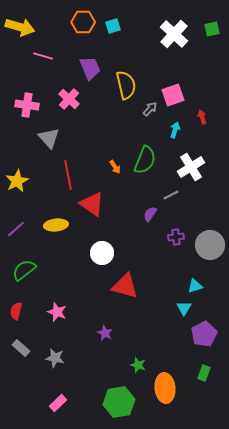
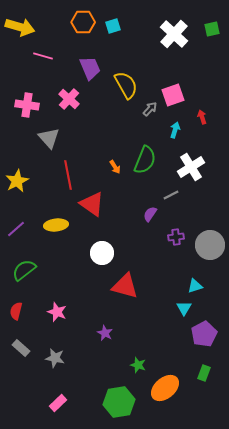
yellow semicircle at (126, 85): rotated 16 degrees counterclockwise
orange ellipse at (165, 388): rotated 56 degrees clockwise
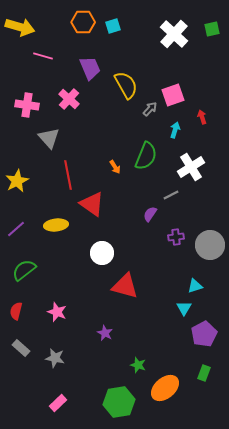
green semicircle at (145, 160): moved 1 px right, 4 px up
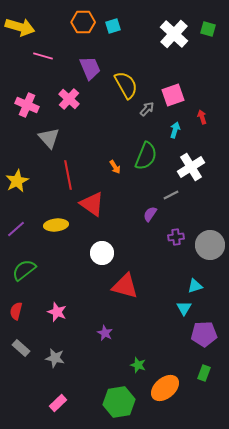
green square at (212, 29): moved 4 px left; rotated 28 degrees clockwise
pink cross at (27, 105): rotated 15 degrees clockwise
gray arrow at (150, 109): moved 3 px left
purple pentagon at (204, 334): rotated 25 degrees clockwise
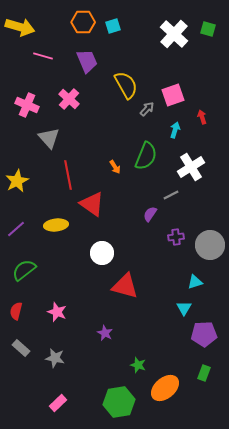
purple trapezoid at (90, 68): moved 3 px left, 7 px up
cyan triangle at (195, 286): moved 4 px up
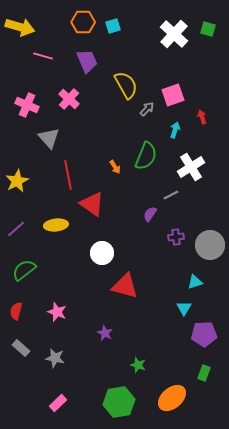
orange ellipse at (165, 388): moved 7 px right, 10 px down
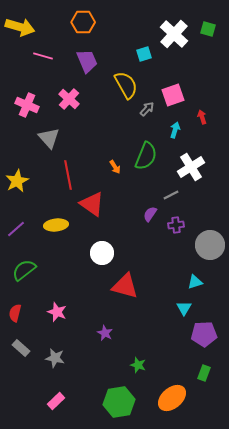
cyan square at (113, 26): moved 31 px right, 28 px down
purple cross at (176, 237): moved 12 px up
red semicircle at (16, 311): moved 1 px left, 2 px down
pink rectangle at (58, 403): moved 2 px left, 2 px up
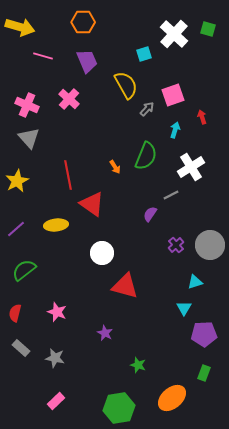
gray triangle at (49, 138): moved 20 px left
purple cross at (176, 225): moved 20 px down; rotated 35 degrees counterclockwise
green hexagon at (119, 402): moved 6 px down
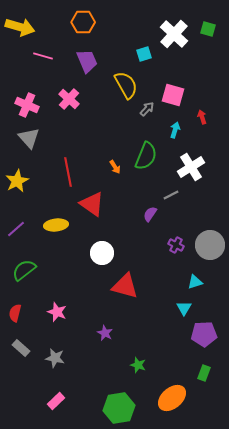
pink square at (173, 95): rotated 35 degrees clockwise
red line at (68, 175): moved 3 px up
purple cross at (176, 245): rotated 21 degrees counterclockwise
